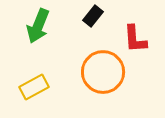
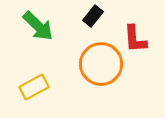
green arrow: rotated 68 degrees counterclockwise
orange circle: moved 2 px left, 8 px up
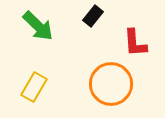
red L-shape: moved 4 px down
orange circle: moved 10 px right, 20 px down
yellow rectangle: rotated 32 degrees counterclockwise
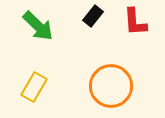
red L-shape: moved 21 px up
orange circle: moved 2 px down
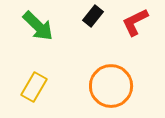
red L-shape: rotated 68 degrees clockwise
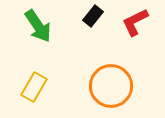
green arrow: rotated 12 degrees clockwise
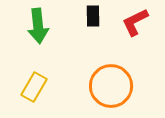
black rectangle: rotated 40 degrees counterclockwise
green arrow: rotated 28 degrees clockwise
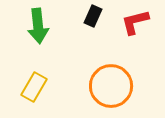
black rectangle: rotated 25 degrees clockwise
red L-shape: rotated 12 degrees clockwise
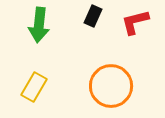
green arrow: moved 1 px right, 1 px up; rotated 12 degrees clockwise
